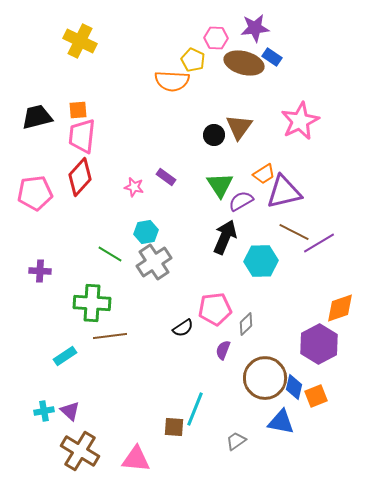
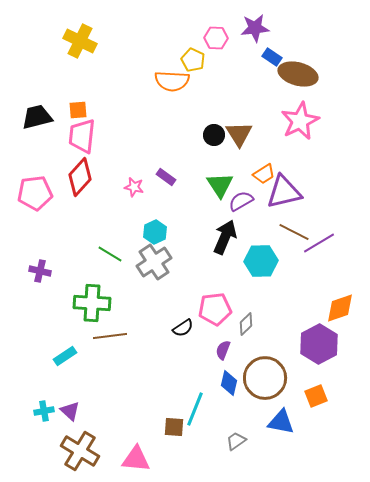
brown ellipse at (244, 63): moved 54 px right, 11 px down
brown triangle at (239, 127): moved 7 px down; rotated 8 degrees counterclockwise
cyan hexagon at (146, 232): moved 9 px right; rotated 15 degrees counterclockwise
purple cross at (40, 271): rotated 10 degrees clockwise
blue diamond at (294, 387): moved 65 px left, 4 px up
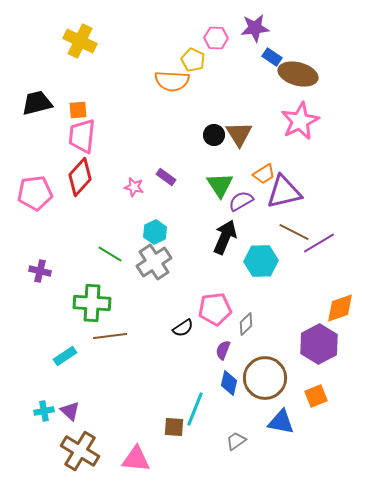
black trapezoid at (37, 117): moved 14 px up
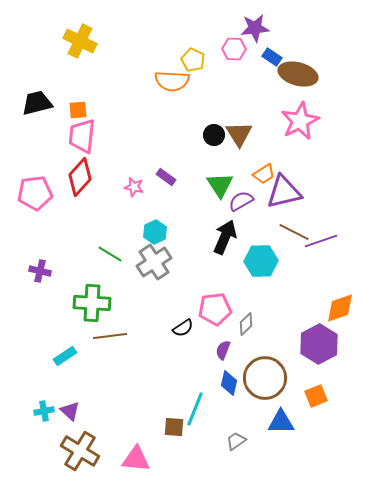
pink hexagon at (216, 38): moved 18 px right, 11 px down
purple line at (319, 243): moved 2 px right, 2 px up; rotated 12 degrees clockwise
blue triangle at (281, 422): rotated 12 degrees counterclockwise
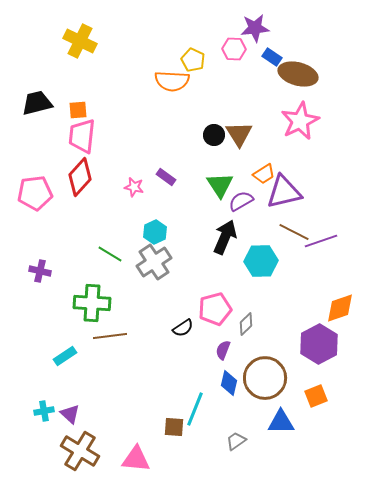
pink pentagon at (215, 309): rotated 8 degrees counterclockwise
purple triangle at (70, 411): moved 3 px down
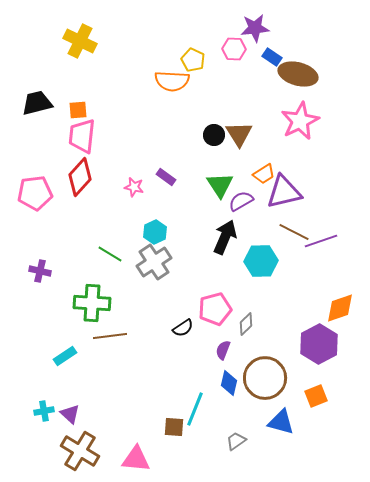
blue triangle at (281, 422): rotated 16 degrees clockwise
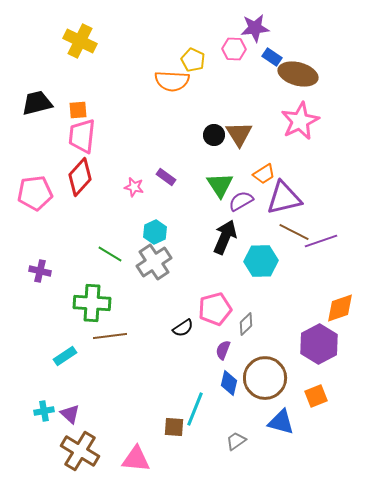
purple triangle at (284, 192): moved 6 px down
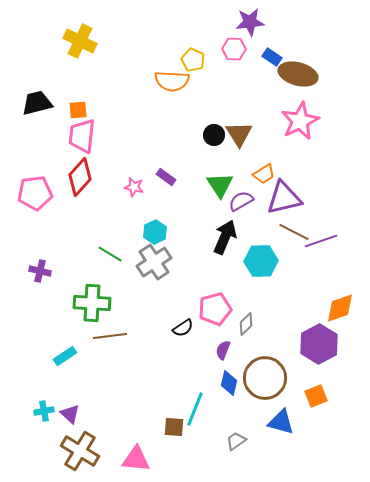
purple star at (255, 28): moved 5 px left, 6 px up
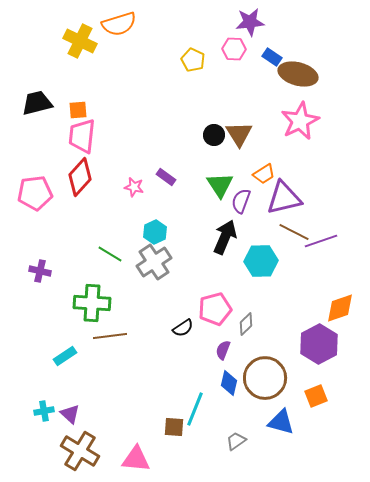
orange semicircle at (172, 81): moved 53 px left, 57 px up; rotated 20 degrees counterclockwise
purple semicircle at (241, 201): rotated 40 degrees counterclockwise
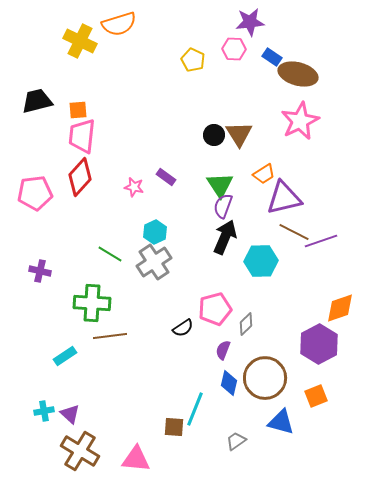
black trapezoid at (37, 103): moved 2 px up
purple semicircle at (241, 201): moved 18 px left, 5 px down
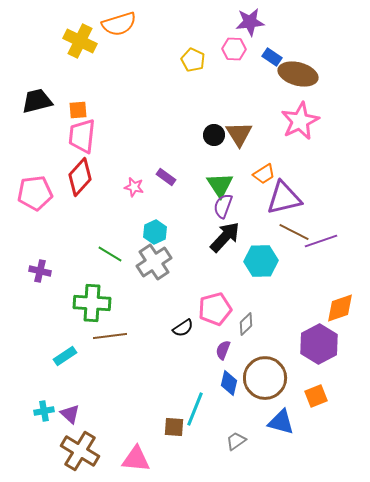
black arrow at (225, 237): rotated 20 degrees clockwise
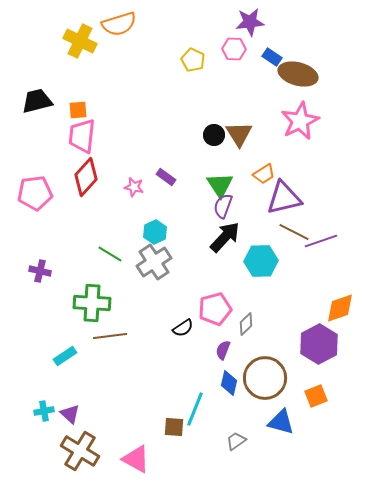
red diamond at (80, 177): moved 6 px right
pink triangle at (136, 459): rotated 24 degrees clockwise
